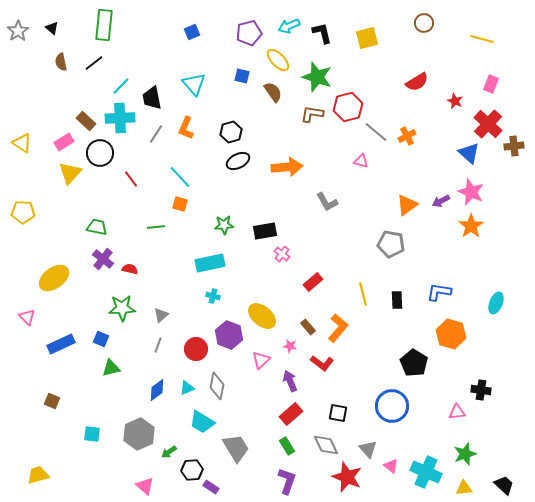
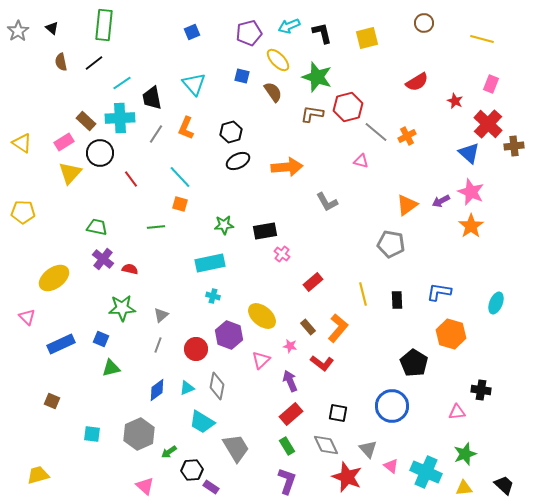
cyan line at (121, 86): moved 1 px right, 3 px up; rotated 12 degrees clockwise
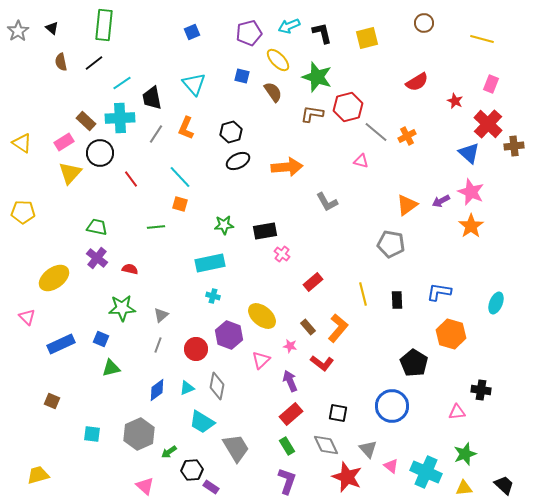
purple cross at (103, 259): moved 6 px left, 1 px up
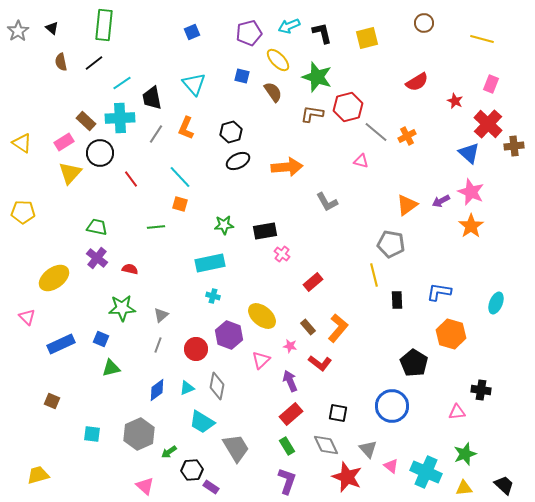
yellow line at (363, 294): moved 11 px right, 19 px up
red L-shape at (322, 363): moved 2 px left
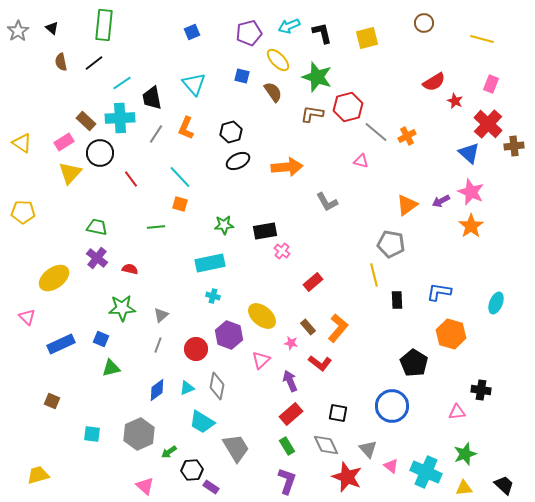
red semicircle at (417, 82): moved 17 px right
pink cross at (282, 254): moved 3 px up
pink star at (290, 346): moved 1 px right, 3 px up
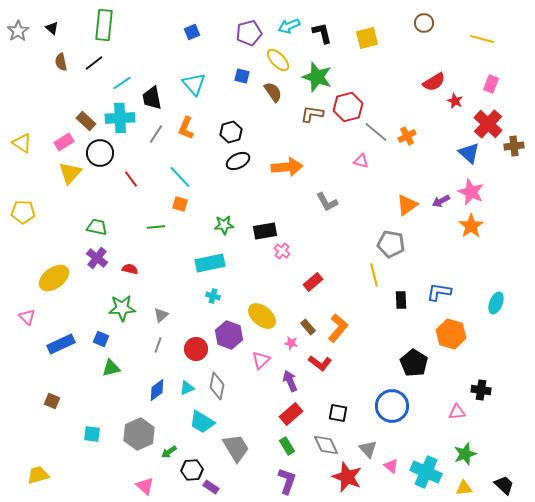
black rectangle at (397, 300): moved 4 px right
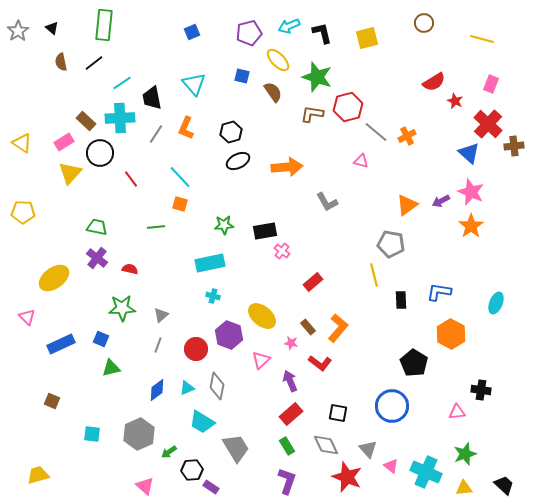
orange hexagon at (451, 334): rotated 12 degrees clockwise
